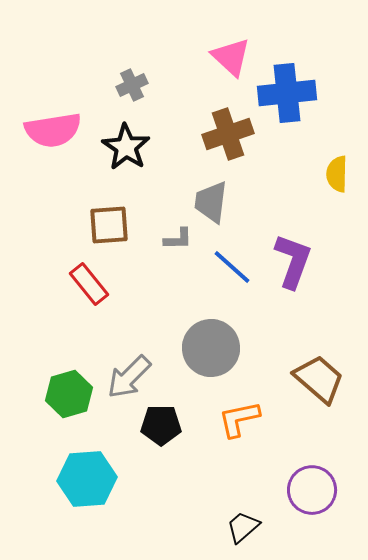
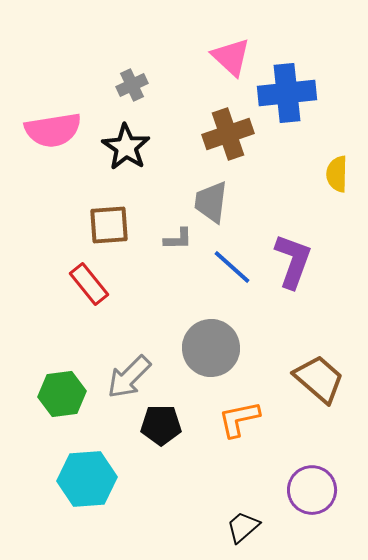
green hexagon: moved 7 px left; rotated 9 degrees clockwise
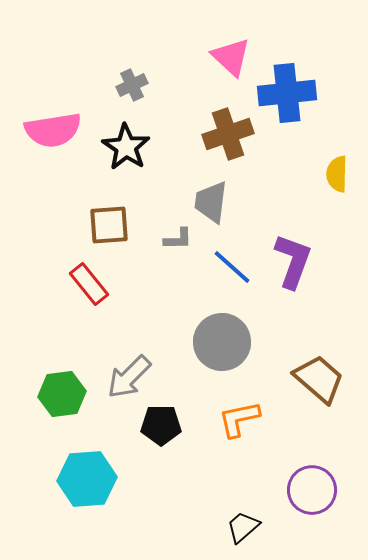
gray circle: moved 11 px right, 6 px up
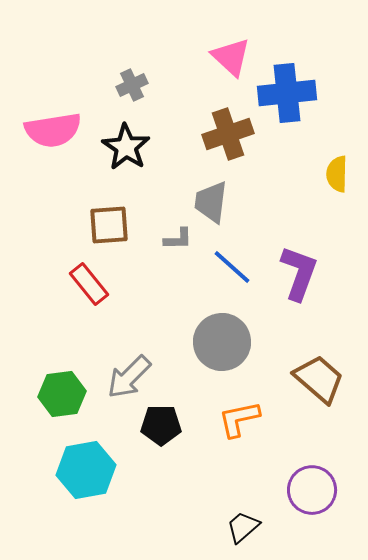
purple L-shape: moved 6 px right, 12 px down
cyan hexagon: moved 1 px left, 9 px up; rotated 6 degrees counterclockwise
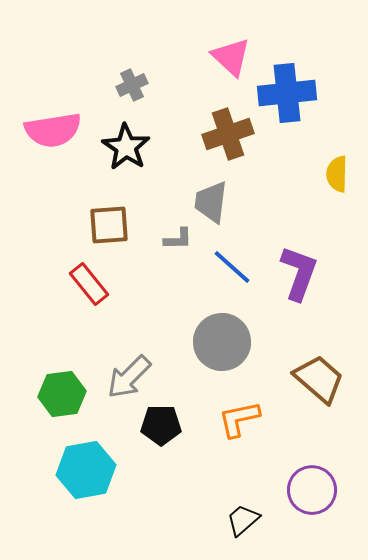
black trapezoid: moved 7 px up
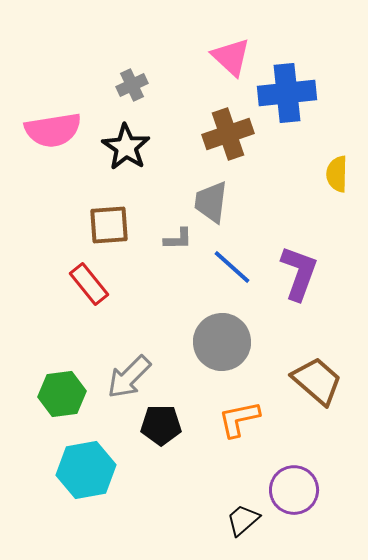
brown trapezoid: moved 2 px left, 2 px down
purple circle: moved 18 px left
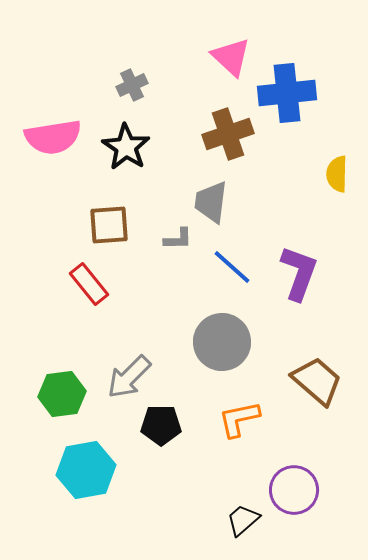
pink semicircle: moved 7 px down
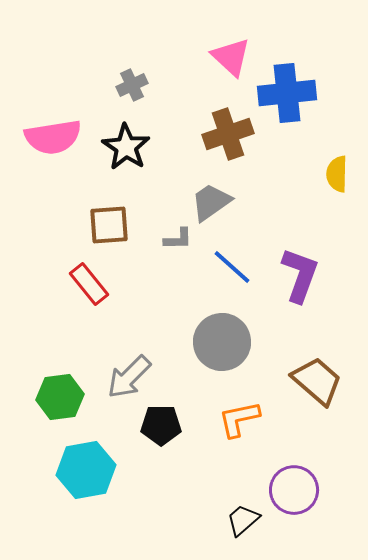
gray trapezoid: rotated 48 degrees clockwise
purple L-shape: moved 1 px right, 2 px down
green hexagon: moved 2 px left, 3 px down
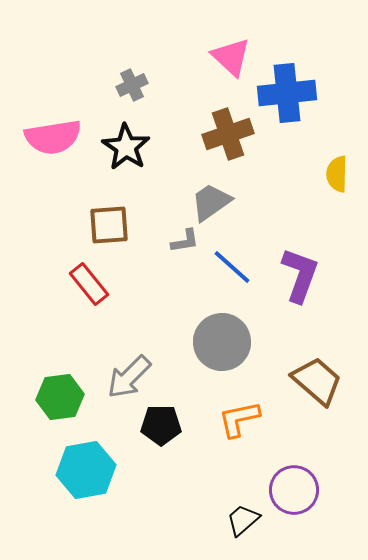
gray L-shape: moved 7 px right, 2 px down; rotated 8 degrees counterclockwise
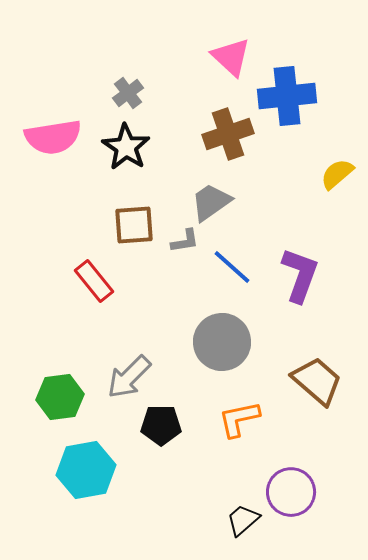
gray cross: moved 4 px left, 8 px down; rotated 12 degrees counterclockwise
blue cross: moved 3 px down
yellow semicircle: rotated 48 degrees clockwise
brown square: moved 25 px right
red rectangle: moved 5 px right, 3 px up
purple circle: moved 3 px left, 2 px down
